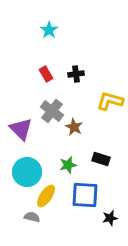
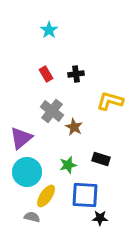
purple triangle: moved 9 px down; rotated 35 degrees clockwise
black star: moved 10 px left; rotated 14 degrees clockwise
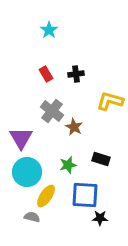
purple triangle: rotated 20 degrees counterclockwise
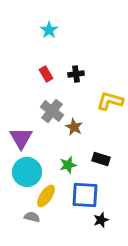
black star: moved 1 px right, 2 px down; rotated 21 degrees counterclockwise
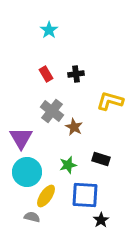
black star: rotated 14 degrees counterclockwise
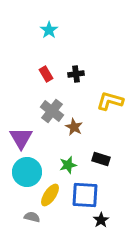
yellow ellipse: moved 4 px right, 1 px up
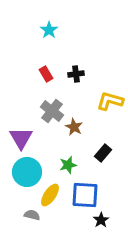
black rectangle: moved 2 px right, 6 px up; rotated 66 degrees counterclockwise
gray semicircle: moved 2 px up
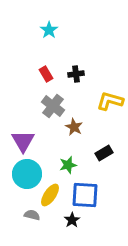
gray cross: moved 1 px right, 5 px up
purple triangle: moved 2 px right, 3 px down
black rectangle: moved 1 px right; rotated 18 degrees clockwise
cyan circle: moved 2 px down
black star: moved 29 px left
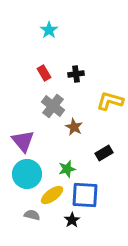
red rectangle: moved 2 px left, 1 px up
purple triangle: rotated 10 degrees counterclockwise
green star: moved 1 px left, 4 px down
yellow ellipse: moved 2 px right; rotated 20 degrees clockwise
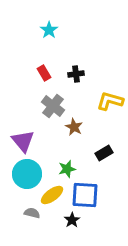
gray semicircle: moved 2 px up
